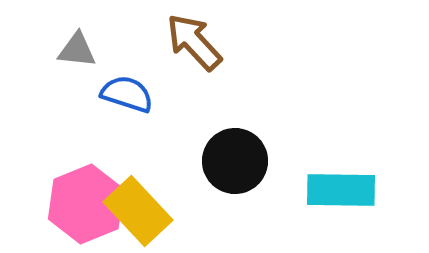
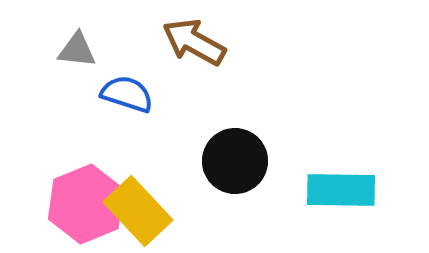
brown arrow: rotated 18 degrees counterclockwise
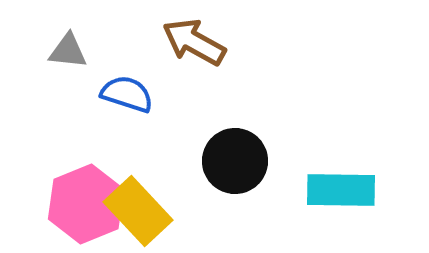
gray triangle: moved 9 px left, 1 px down
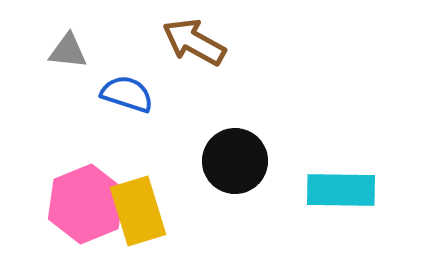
yellow rectangle: rotated 26 degrees clockwise
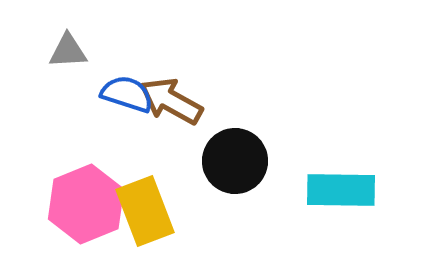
brown arrow: moved 23 px left, 59 px down
gray triangle: rotated 9 degrees counterclockwise
yellow rectangle: moved 7 px right; rotated 4 degrees counterclockwise
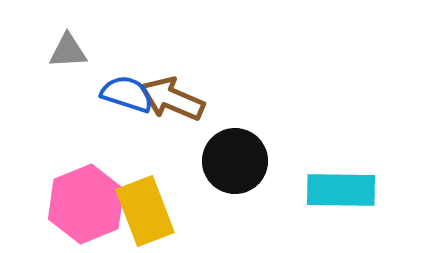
brown arrow: moved 1 px right, 2 px up; rotated 6 degrees counterclockwise
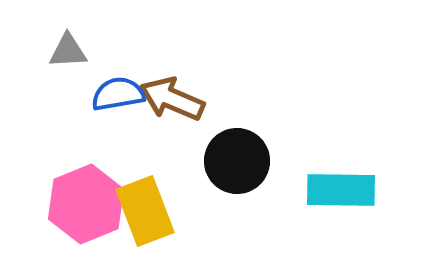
blue semicircle: moved 9 px left; rotated 28 degrees counterclockwise
black circle: moved 2 px right
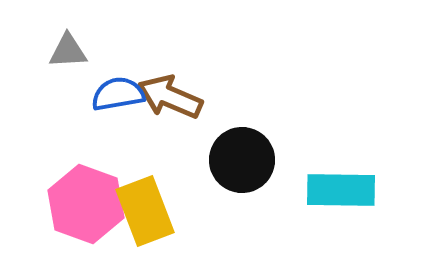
brown arrow: moved 2 px left, 2 px up
black circle: moved 5 px right, 1 px up
pink hexagon: rotated 18 degrees counterclockwise
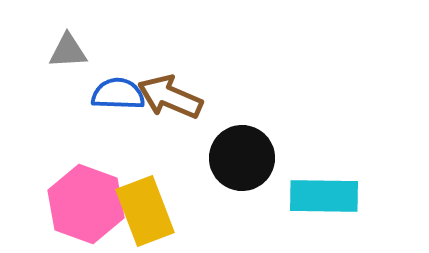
blue semicircle: rotated 12 degrees clockwise
black circle: moved 2 px up
cyan rectangle: moved 17 px left, 6 px down
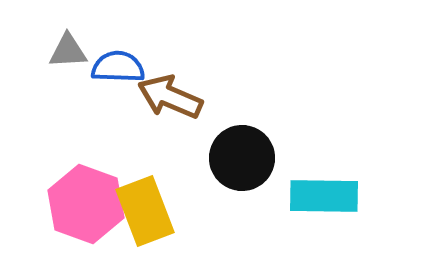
blue semicircle: moved 27 px up
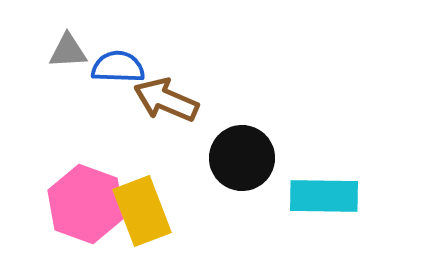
brown arrow: moved 4 px left, 3 px down
yellow rectangle: moved 3 px left
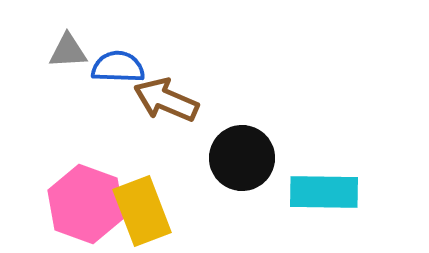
cyan rectangle: moved 4 px up
